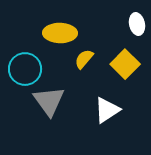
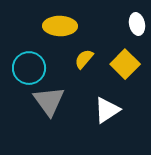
yellow ellipse: moved 7 px up
cyan circle: moved 4 px right, 1 px up
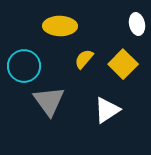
yellow square: moved 2 px left
cyan circle: moved 5 px left, 2 px up
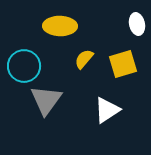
yellow square: rotated 28 degrees clockwise
gray triangle: moved 3 px left, 1 px up; rotated 12 degrees clockwise
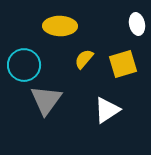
cyan circle: moved 1 px up
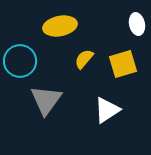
yellow ellipse: rotated 12 degrees counterclockwise
cyan circle: moved 4 px left, 4 px up
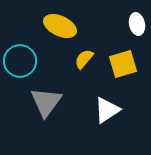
yellow ellipse: rotated 36 degrees clockwise
gray triangle: moved 2 px down
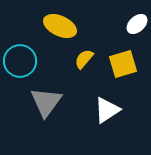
white ellipse: rotated 60 degrees clockwise
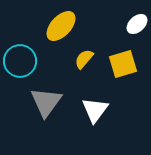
yellow ellipse: moved 1 px right; rotated 72 degrees counterclockwise
white triangle: moved 12 px left; rotated 20 degrees counterclockwise
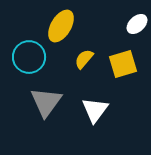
yellow ellipse: rotated 12 degrees counterclockwise
cyan circle: moved 9 px right, 4 px up
